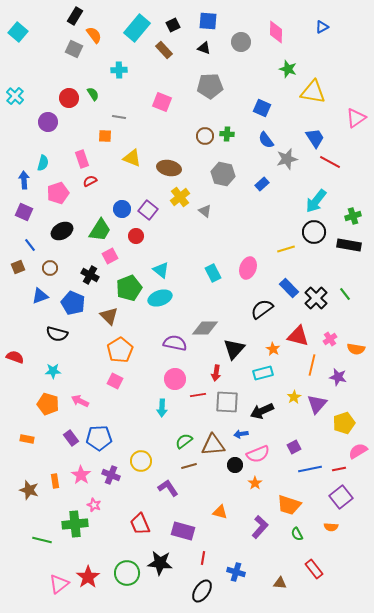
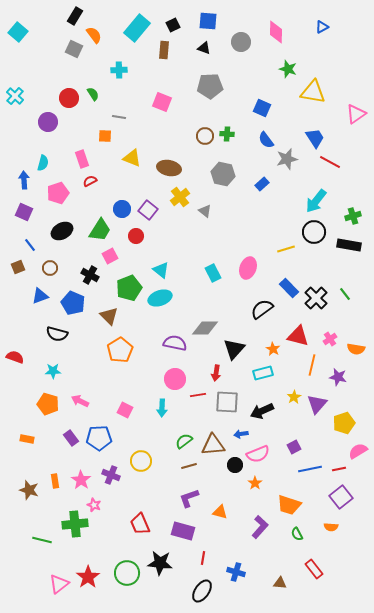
brown rectangle at (164, 50): rotated 48 degrees clockwise
pink triangle at (356, 118): moved 4 px up
pink square at (115, 381): moved 10 px right, 29 px down
pink star at (81, 475): moved 5 px down
purple L-shape at (168, 488): moved 21 px right, 10 px down; rotated 75 degrees counterclockwise
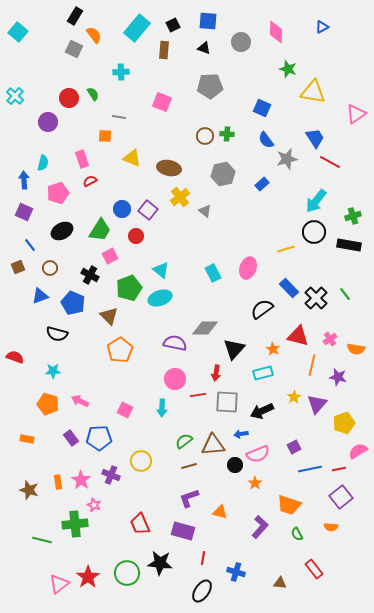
cyan cross at (119, 70): moved 2 px right, 2 px down
gray hexagon at (223, 174): rotated 25 degrees counterclockwise
orange rectangle at (55, 481): moved 3 px right, 1 px down
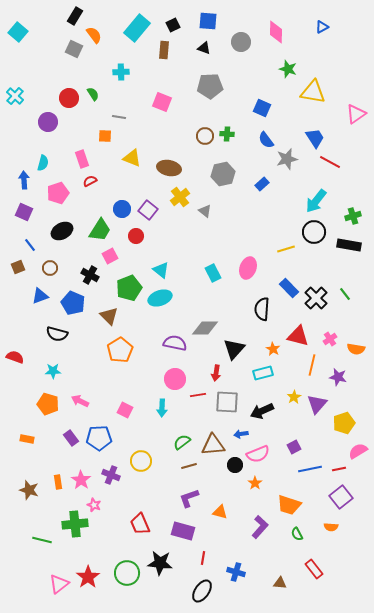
black semicircle at (262, 309): rotated 50 degrees counterclockwise
green semicircle at (184, 441): moved 2 px left, 1 px down
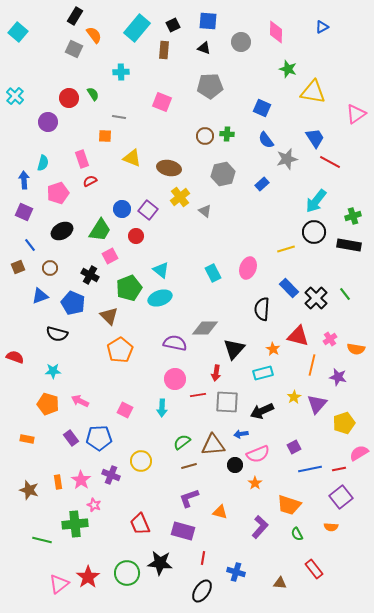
pink semicircle at (358, 451): moved 1 px right, 2 px down
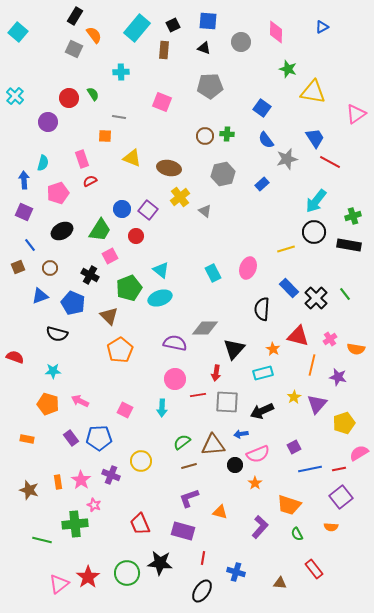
blue square at (262, 108): rotated 12 degrees clockwise
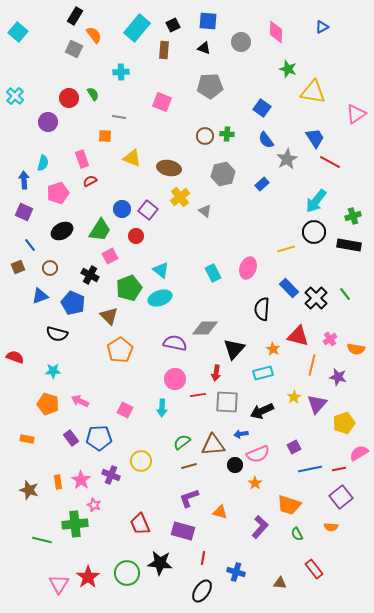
gray star at (287, 159): rotated 15 degrees counterclockwise
pink triangle at (59, 584): rotated 20 degrees counterclockwise
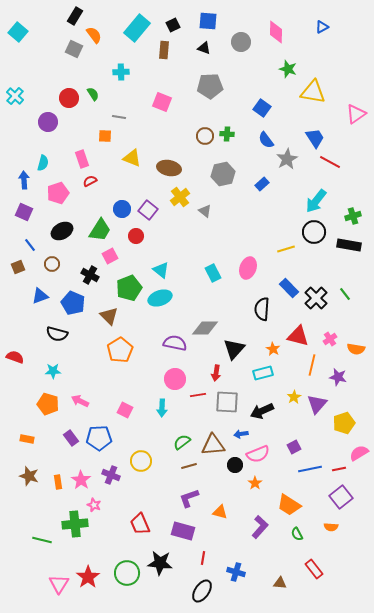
brown circle at (50, 268): moved 2 px right, 4 px up
brown star at (29, 490): moved 14 px up
orange trapezoid at (289, 505): rotated 15 degrees clockwise
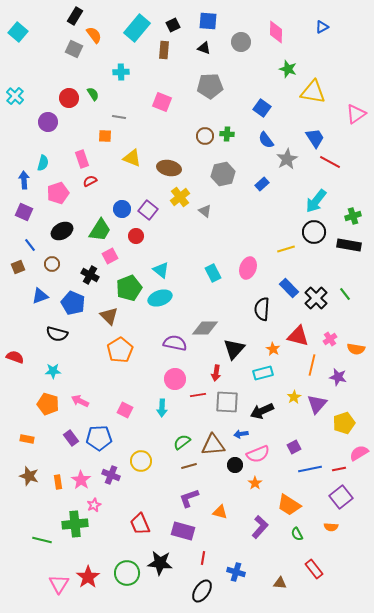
pink star at (94, 505): rotated 24 degrees clockwise
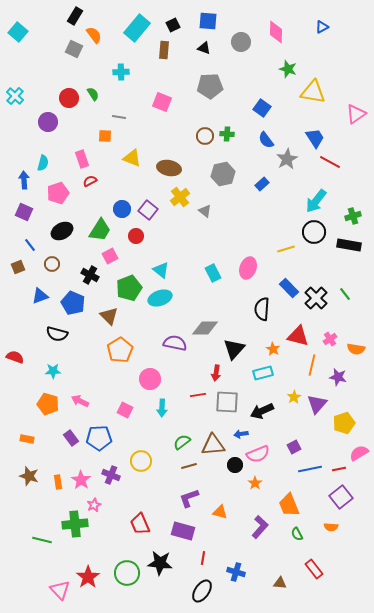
pink circle at (175, 379): moved 25 px left
orange trapezoid at (289, 505): rotated 35 degrees clockwise
pink triangle at (59, 584): moved 1 px right, 6 px down; rotated 15 degrees counterclockwise
